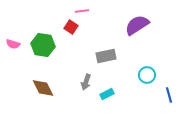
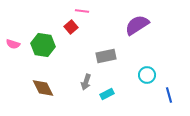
pink line: rotated 16 degrees clockwise
red square: rotated 16 degrees clockwise
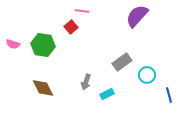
purple semicircle: moved 9 px up; rotated 15 degrees counterclockwise
gray rectangle: moved 16 px right, 6 px down; rotated 24 degrees counterclockwise
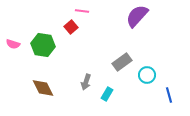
cyan rectangle: rotated 32 degrees counterclockwise
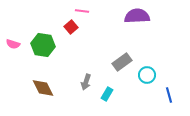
purple semicircle: rotated 45 degrees clockwise
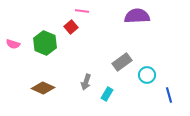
green hexagon: moved 2 px right, 2 px up; rotated 15 degrees clockwise
brown diamond: rotated 40 degrees counterclockwise
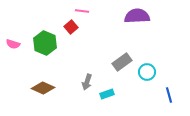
cyan circle: moved 3 px up
gray arrow: moved 1 px right
cyan rectangle: rotated 40 degrees clockwise
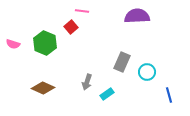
gray rectangle: rotated 30 degrees counterclockwise
cyan rectangle: rotated 16 degrees counterclockwise
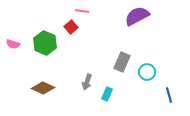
purple semicircle: rotated 25 degrees counterclockwise
cyan rectangle: rotated 32 degrees counterclockwise
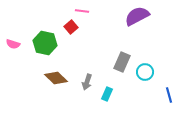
green hexagon: rotated 10 degrees counterclockwise
cyan circle: moved 2 px left
brown diamond: moved 13 px right, 10 px up; rotated 20 degrees clockwise
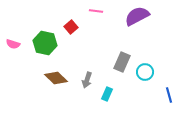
pink line: moved 14 px right
gray arrow: moved 2 px up
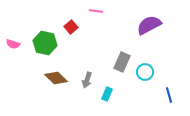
purple semicircle: moved 12 px right, 9 px down
